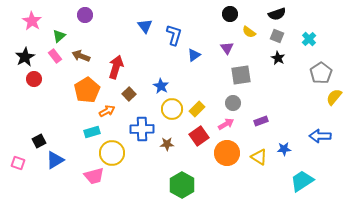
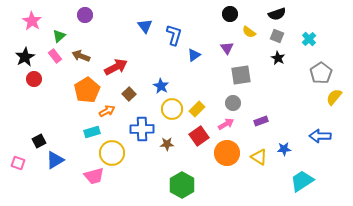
red arrow at (116, 67): rotated 45 degrees clockwise
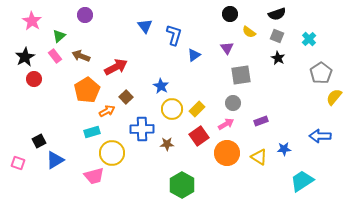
brown square at (129, 94): moved 3 px left, 3 px down
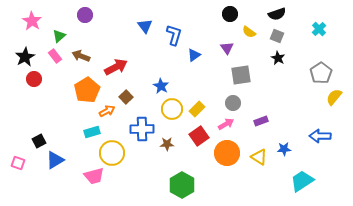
cyan cross at (309, 39): moved 10 px right, 10 px up
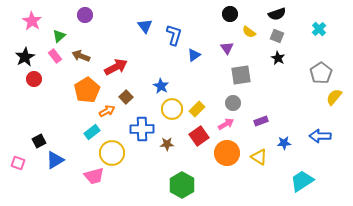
cyan rectangle at (92, 132): rotated 21 degrees counterclockwise
blue star at (284, 149): moved 6 px up
